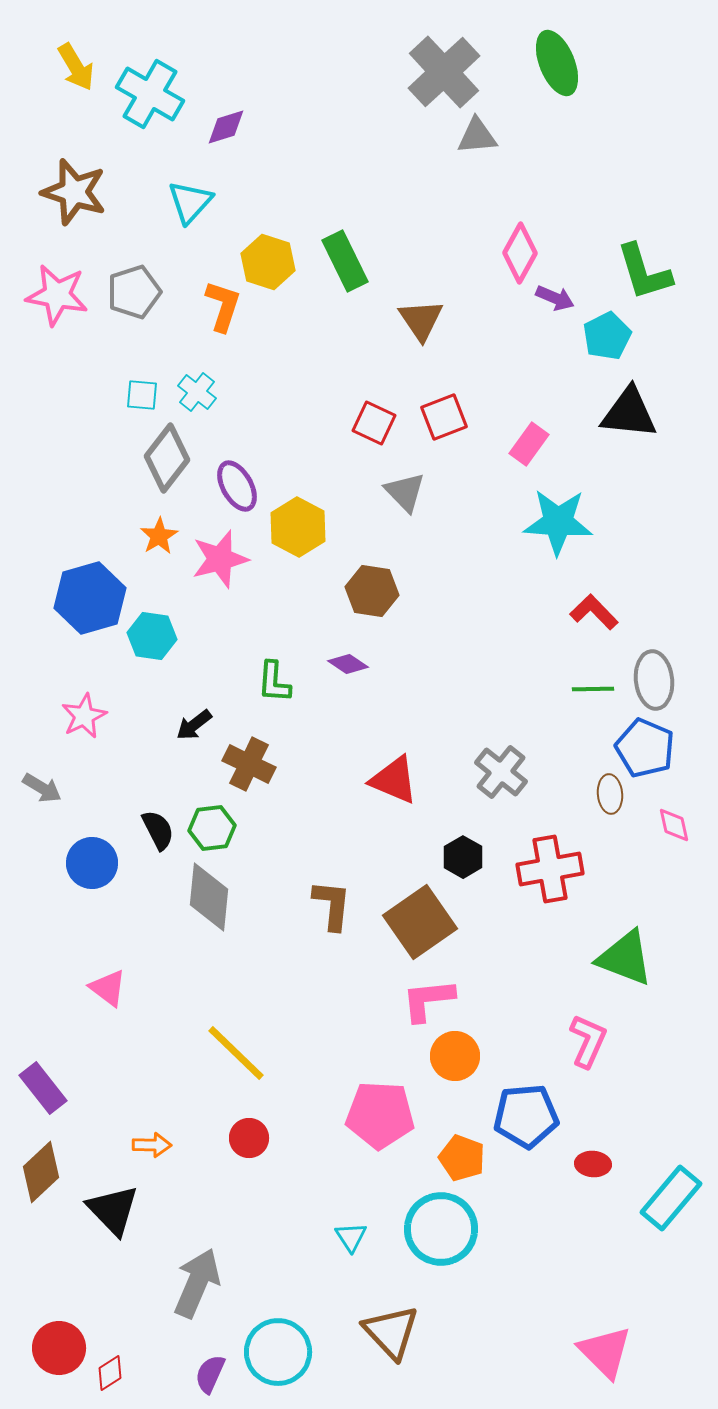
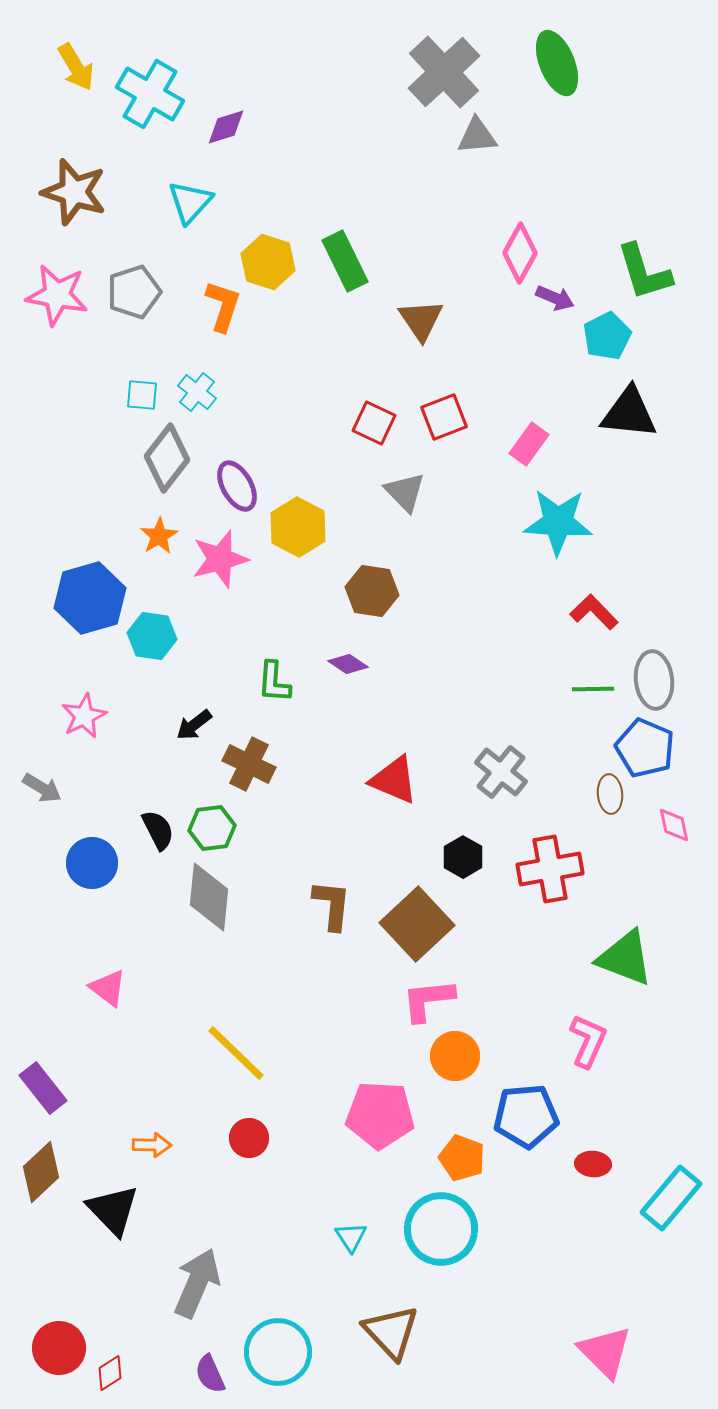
brown square at (420, 922): moved 3 px left, 2 px down; rotated 8 degrees counterclockwise
purple semicircle at (210, 1374): rotated 48 degrees counterclockwise
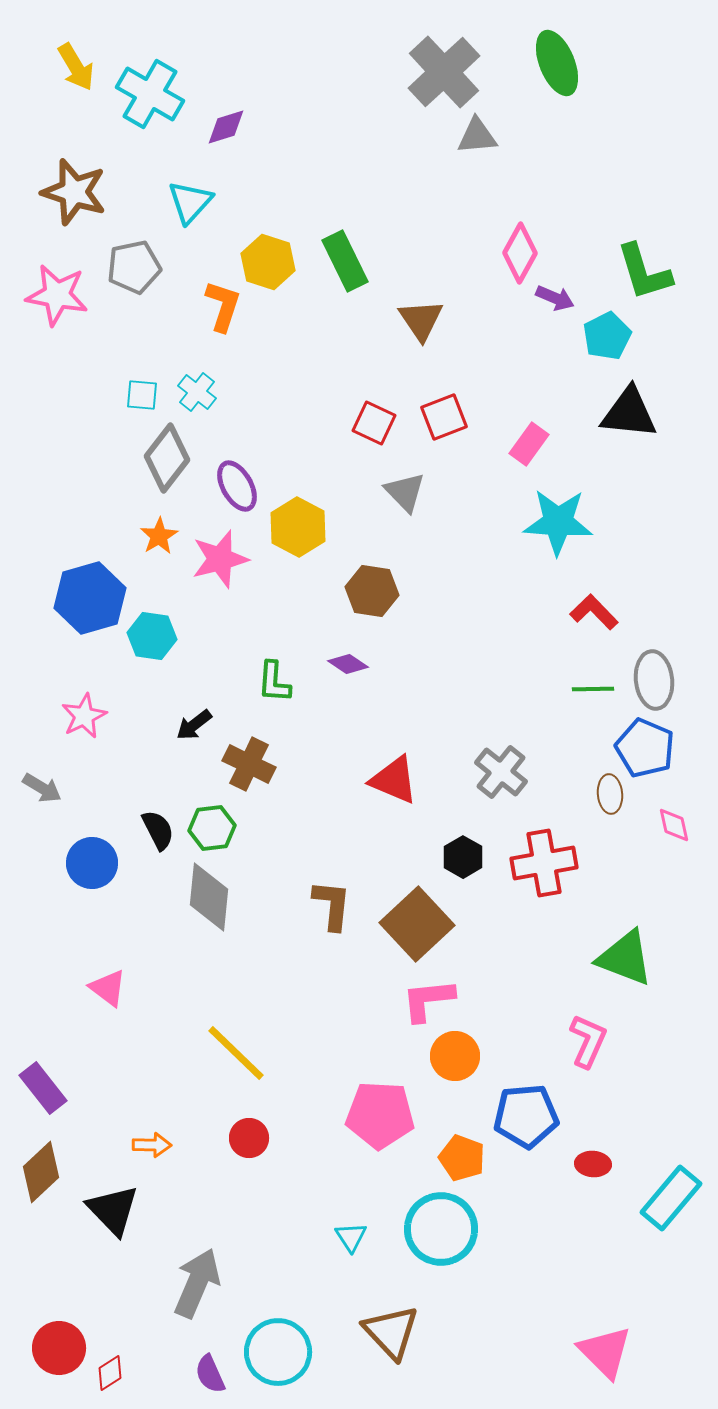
gray pentagon at (134, 292): moved 25 px up; rotated 6 degrees clockwise
red cross at (550, 869): moved 6 px left, 6 px up
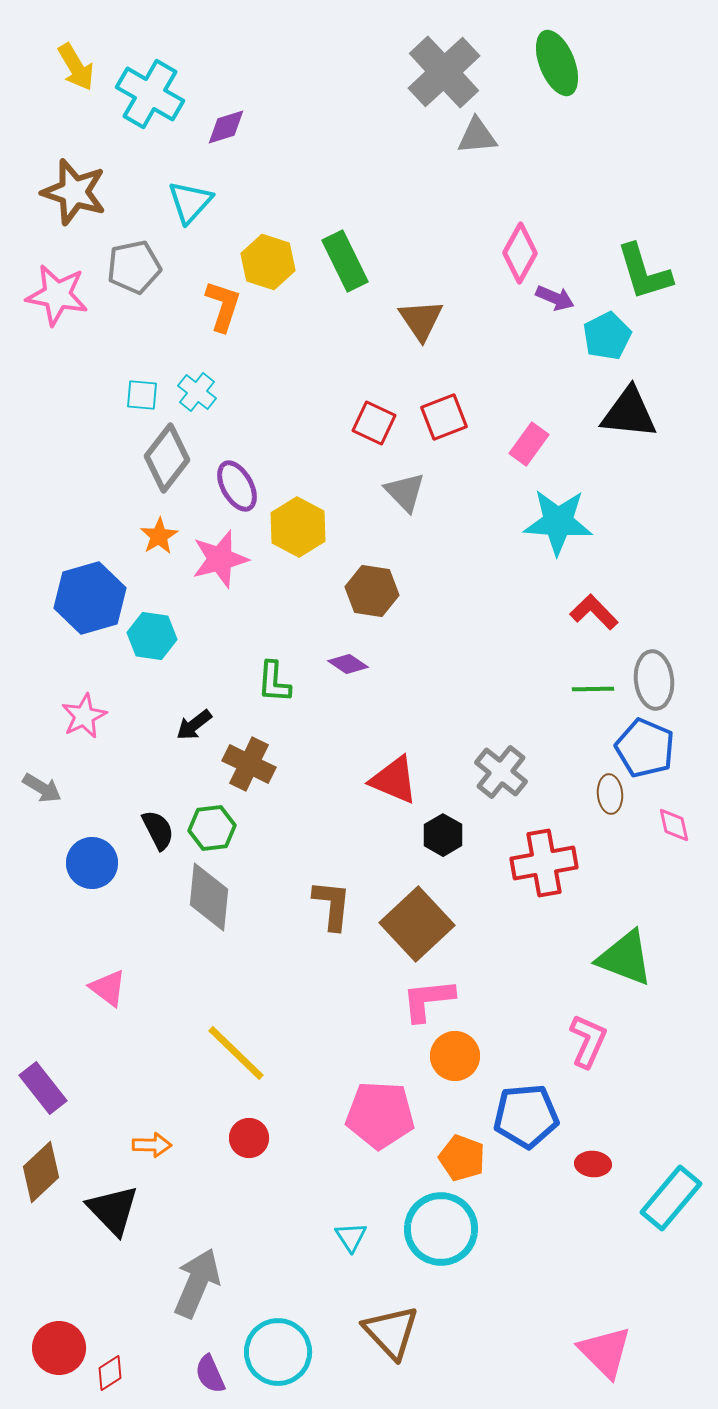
black hexagon at (463, 857): moved 20 px left, 22 px up
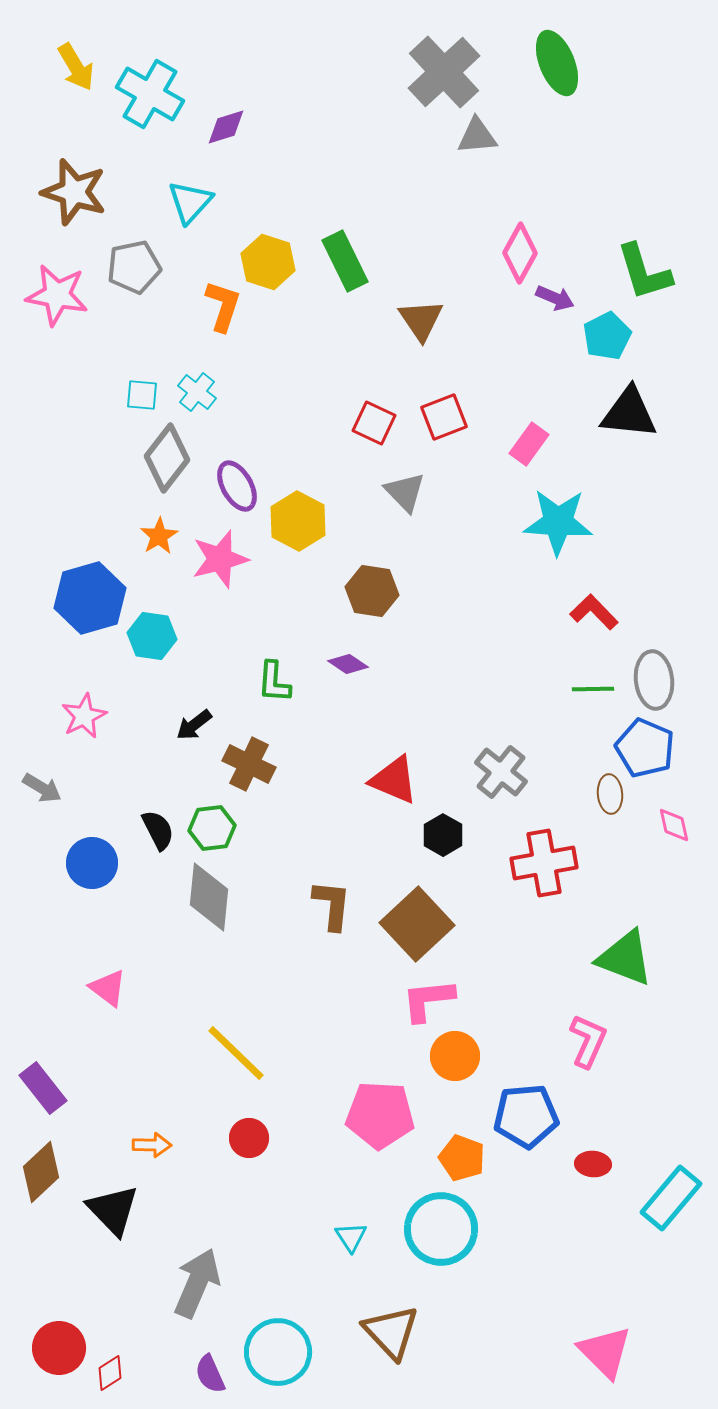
yellow hexagon at (298, 527): moved 6 px up
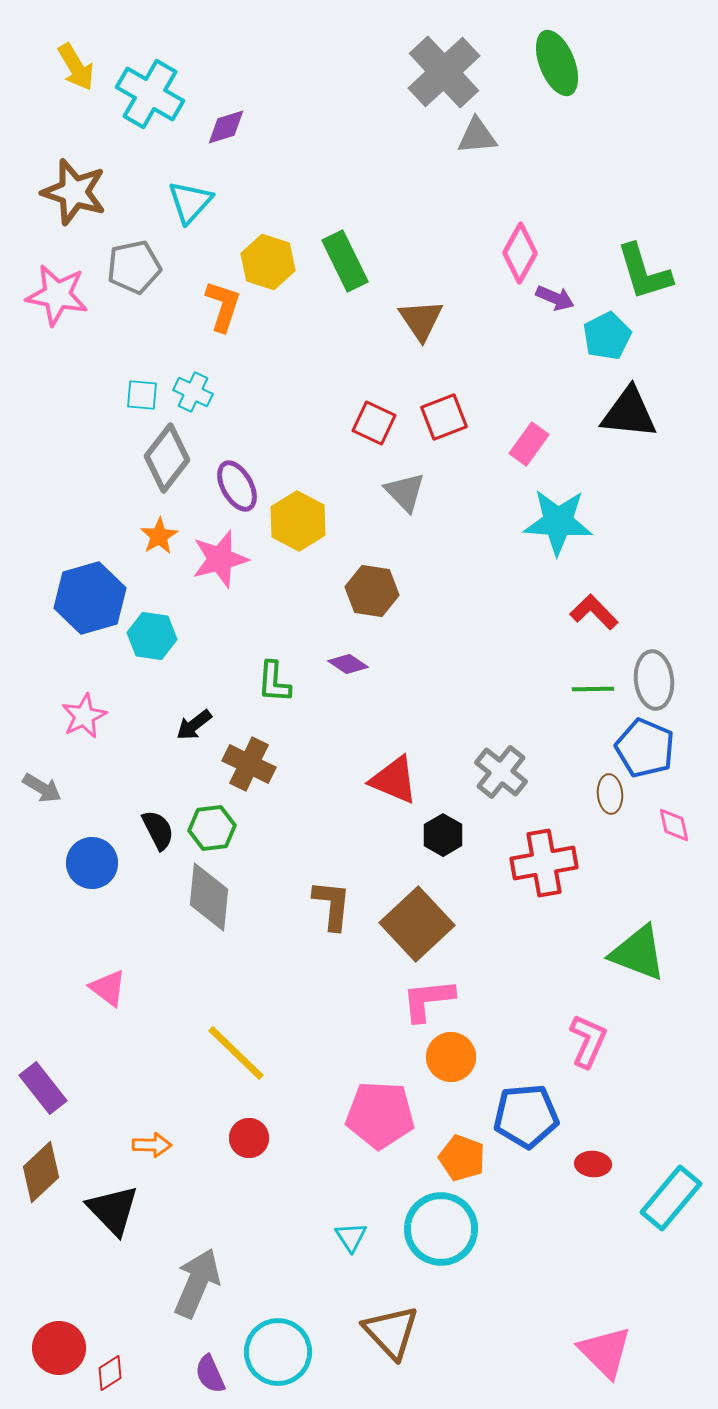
cyan cross at (197, 392): moved 4 px left; rotated 12 degrees counterclockwise
green triangle at (625, 958): moved 13 px right, 5 px up
orange circle at (455, 1056): moved 4 px left, 1 px down
